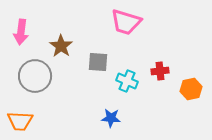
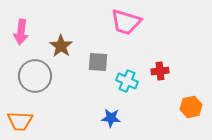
orange hexagon: moved 18 px down
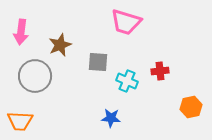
brown star: moved 1 px left, 1 px up; rotated 15 degrees clockwise
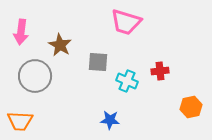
brown star: rotated 20 degrees counterclockwise
blue star: moved 1 px left, 2 px down
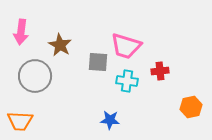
pink trapezoid: moved 24 px down
cyan cross: rotated 15 degrees counterclockwise
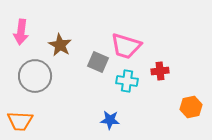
gray square: rotated 20 degrees clockwise
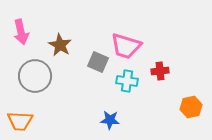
pink arrow: rotated 20 degrees counterclockwise
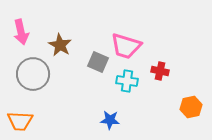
red cross: rotated 18 degrees clockwise
gray circle: moved 2 px left, 2 px up
